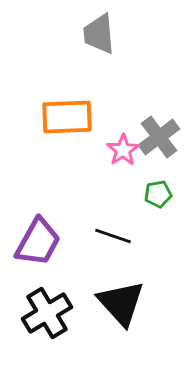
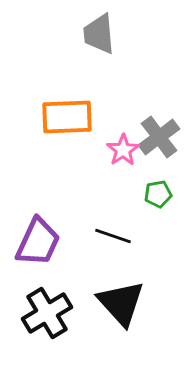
purple trapezoid: rotated 4 degrees counterclockwise
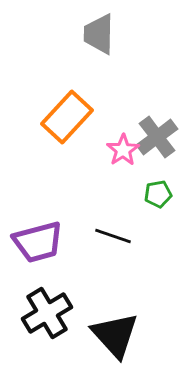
gray trapezoid: rotated 6 degrees clockwise
orange rectangle: rotated 45 degrees counterclockwise
gray cross: moved 2 px left
purple trapezoid: rotated 50 degrees clockwise
black triangle: moved 6 px left, 32 px down
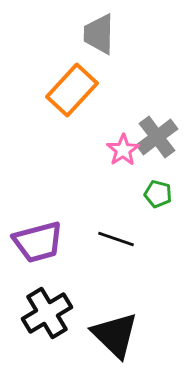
orange rectangle: moved 5 px right, 27 px up
green pentagon: rotated 24 degrees clockwise
black line: moved 3 px right, 3 px down
black triangle: rotated 4 degrees counterclockwise
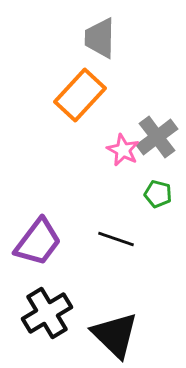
gray trapezoid: moved 1 px right, 4 px down
orange rectangle: moved 8 px right, 5 px down
pink star: rotated 12 degrees counterclockwise
purple trapezoid: rotated 38 degrees counterclockwise
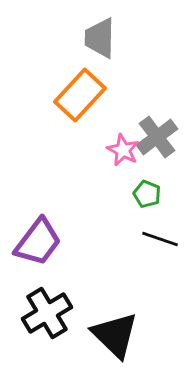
green pentagon: moved 11 px left; rotated 8 degrees clockwise
black line: moved 44 px right
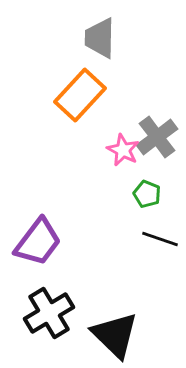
black cross: moved 2 px right
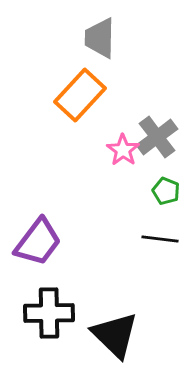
pink star: rotated 8 degrees clockwise
green pentagon: moved 19 px right, 3 px up
black line: rotated 12 degrees counterclockwise
black cross: rotated 30 degrees clockwise
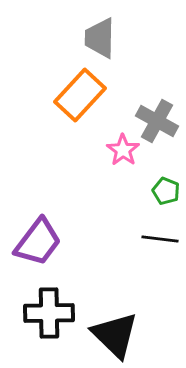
gray cross: moved 16 px up; rotated 24 degrees counterclockwise
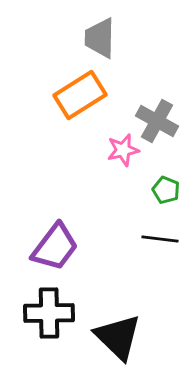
orange rectangle: rotated 15 degrees clockwise
pink star: rotated 24 degrees clockwise
green pentagon: moved 1 px up
purple trapezoid: moved 17 px right, 5 px down
black triangle: moved 3 px right, 2 px down
